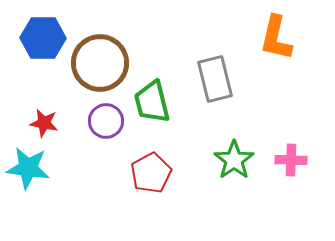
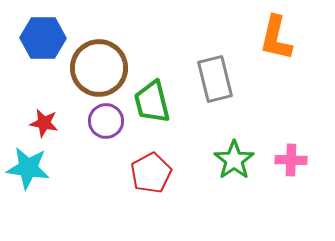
brown circle: moved 1 px left, 5 px down
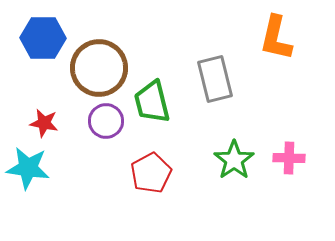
pink cross: moved 2 px left, 2 px up
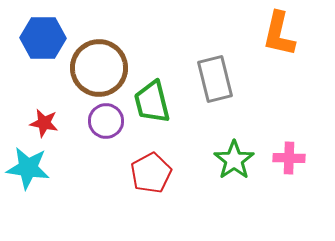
orange L-shape: moved 3 px right, 4 px up
